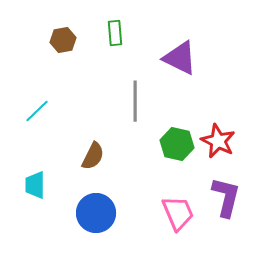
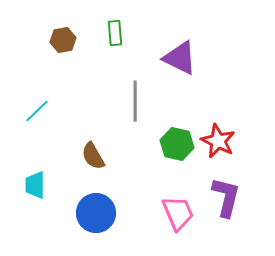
brown semicircle: rotated 124 degrees clockwise
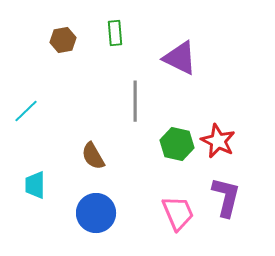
cyan line: moved 11 px left
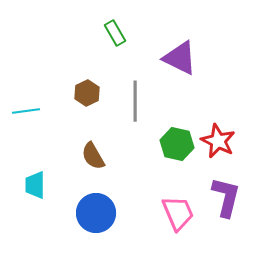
green rectangle: rotated 25 degrees counterclockwise
brown hexagon: moved 24 px right, 53 px down; rotated 15 degrees counterclockwise
cyan line: rotated 36 degrees clockwise
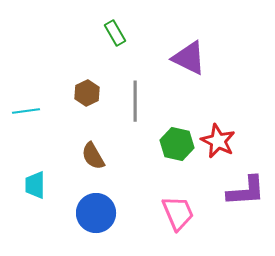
purple triangle: moved 9 px right
purple L-shape: moved 20 px right, 6 px up; rotated 72 degrees clockwise
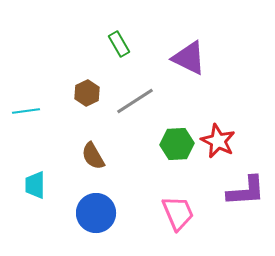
green rectangle: moved 4 px right, 11 px down
gray line: rotated 57 degrees clockwise
green hexagon: rotated 16 degrees counterclockwise
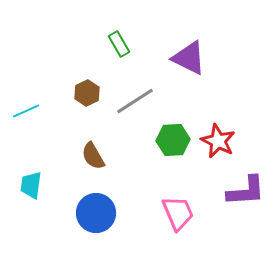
cyan line: rotated 16 degrees counterclockwise
green hexagon: moved 4 px left, 4 px up
cyan trapezoid: moved 4 px left; rotated 8 degrees clockwise
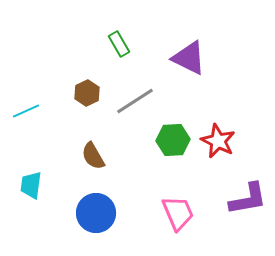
purple L-shape: moved 2 px right, 8 px down; rotated 6 degrees counterclockwise
